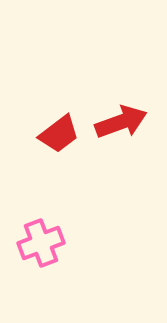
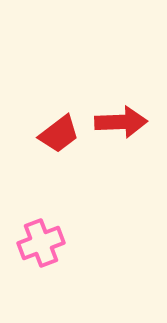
red arrow: rotated 18 degrees clockwise
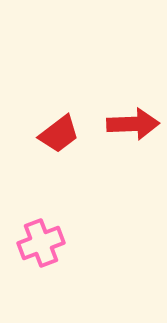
red arrow: moved 12 px right, 2 px down
